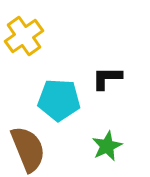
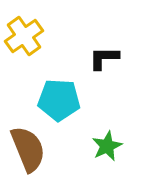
black L-shape: moved 3 px left, 20 px up
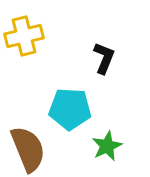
yellow cross: rotated 21 degrees clockwise
black L-shape: rotated 112 degrees clockwise
cyan pentagon: moved 11 px right, 9 px down
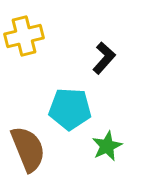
black L-shape: rotated 20 degrees clockwise
